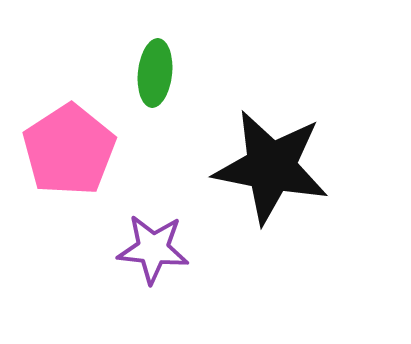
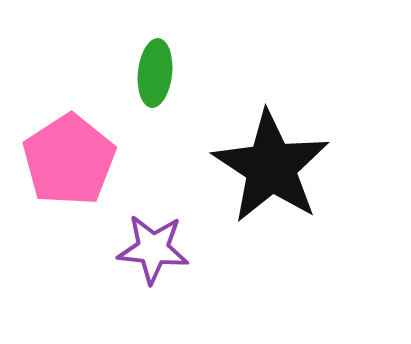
pink pentagon: moved 10 px down
black star: rotated 22 degrees clockwise
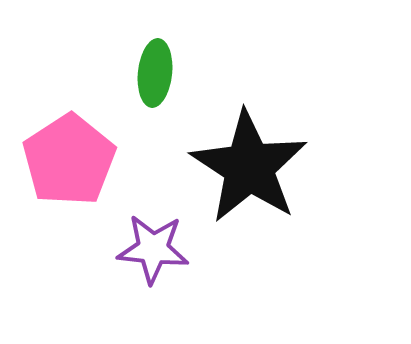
black star: moved 22 px left
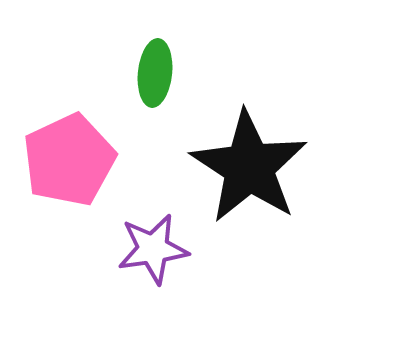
pink pentagon: rotated 8 degrees clockwise
purple star: rotated 14 degrees counterclockwise
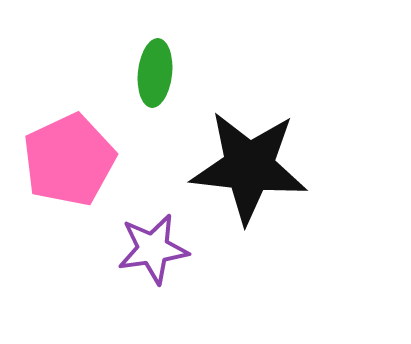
black star: rotated 27 degrees counterclockwise
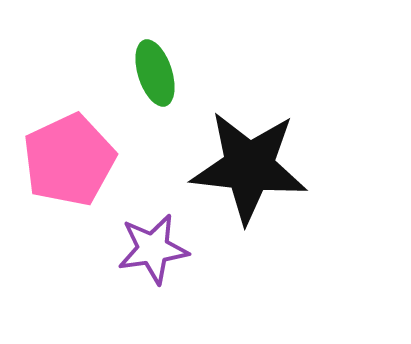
green ellipse: rotated 24 degrees counterclockwise
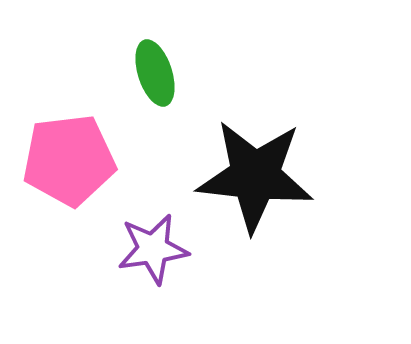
pink pentagon: rotated 18 degrees clockwise
black star: moved 6 px right, 9 px down
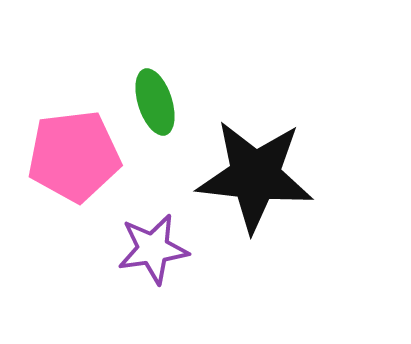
green ellipse: moved 29 px down
pink pentagon: moved 5 px right, 4 px up
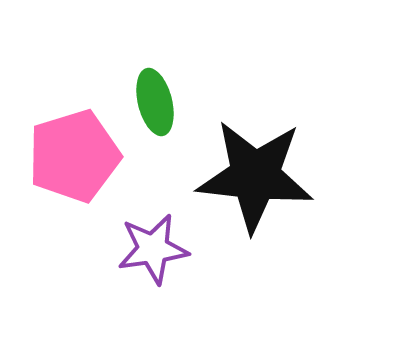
green ellipse: rotated 4 degrees clockwise
pink pentagon: rotated 10 degrees counterclockwise
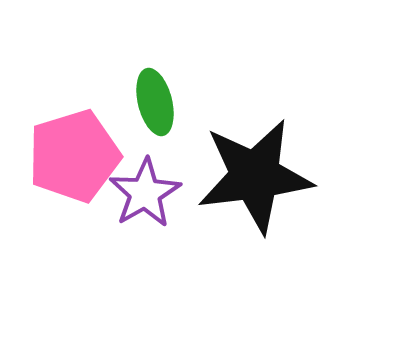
black star: rotated 13 degrees counterclockwise
purple star: moved 8 px left, 56 px up; rotated 22 degrees counterclockwise
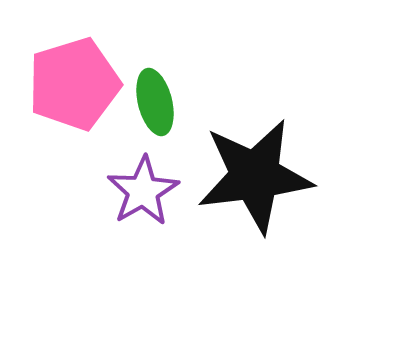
pink pentagon: moved 72 px up
purple star: moved 2 px left, 2 px up
